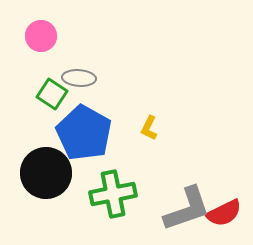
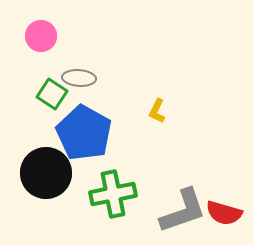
yellow L-shape: moved 8 px right, 17 px up
gray L-shape: moved 4 px left, 2 px down
red semicircle: rotated 42 degrees clockwise
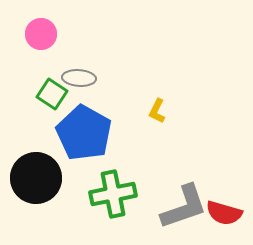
pink circle: moved 2 px up
black circle: moved 10 px left, 5 px down
gray L-shape: moved 1 px right, 4 px up
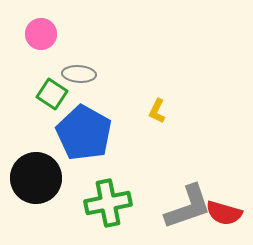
gray ellipse: moved 4 px up
green cross: moved 5 px left, 9 px down
gray L-shape: moved 4 px right
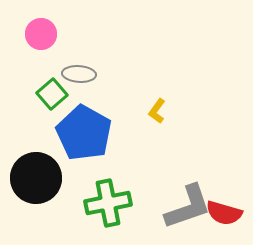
green square: rotated 16 degrees clockwise
yellow L-shape: rotated 10 degrees clockwise
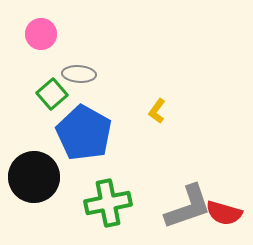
black circle: moved 2 px left, 1 px up
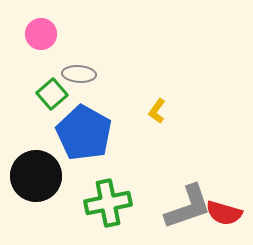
black circle: moved 2 px right, 1 px up
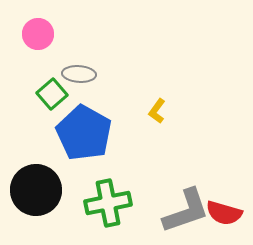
pink circle: moved 3 px left
black circle: moved 14 px down
gray L-shape: moved 2 px left, 4 px down
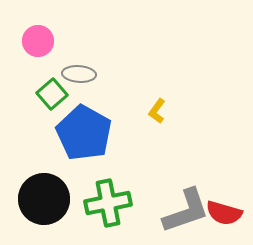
pink circle: moved 7 px down
black circle: moved 8 px right, 9 px down
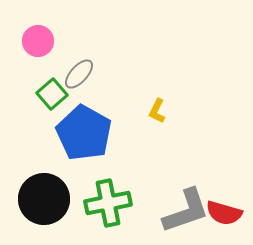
gray ellipse: rotated 52 degrees counterclockwise
yellow L-shape: rotated 10 degrees counterclockwise
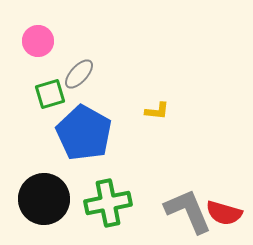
green square: moved 2 px left; rotated 24 degrees clockwise
yellow L-shape: rotated 110 degrees counterclockwise
gray L-shape: moved 2 px right; rotated 94 degrees counterclockwise
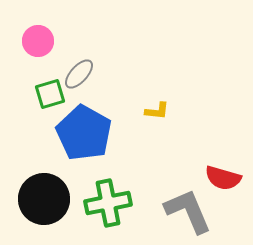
red semicircle: moved 1 px left, 35 px up
